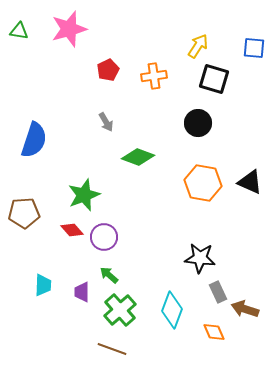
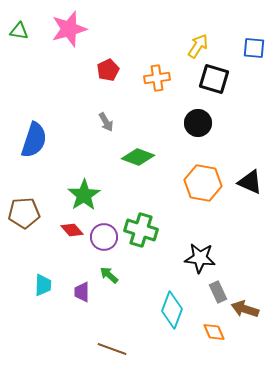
orange cross: moved 3 px right, 2 px down
green star: rotated 12 degrees counterclockwise
green cross: moved 21 px right, 80 px up; rotated 32 degrees counterclockwise
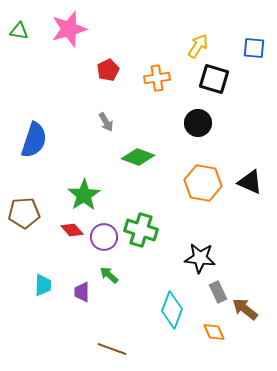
brown arrow: rotated 20 degrees clockwise
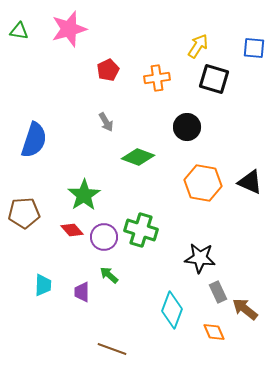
black circle: moved 11 px left, 4 px down
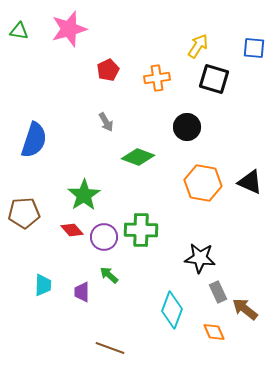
green cross: rotated 16 degrees counterclockwise
brown line: moved 2 px left, 1 px up
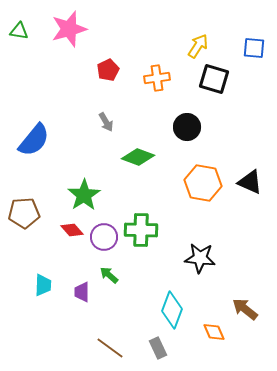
blue semicircle: rotated 21 degrees clockwise
gray rectangle: moved 60 px left, 56 px down
brown line: rotated 16 degrees clockwise
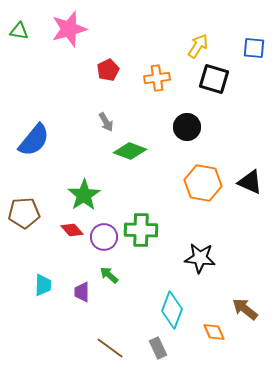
green diamond: moved 8 px left, 6 px up
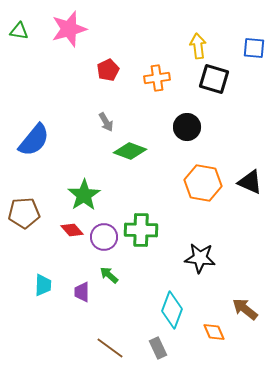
yellow arrow: rotated 40 degrees counterclockwise
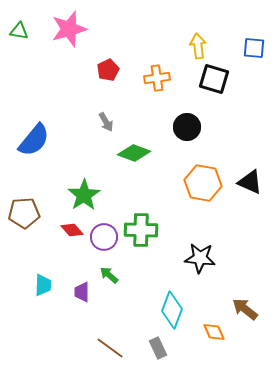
green diamond: moved 4 px right, 2 px down
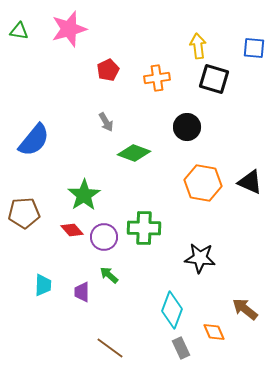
green cross: moved 3 px right, 2 px up
gray rectangle: moved 23 px right
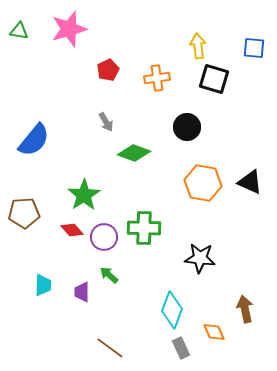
brown arrow: rotated 40 degrees clockwise
